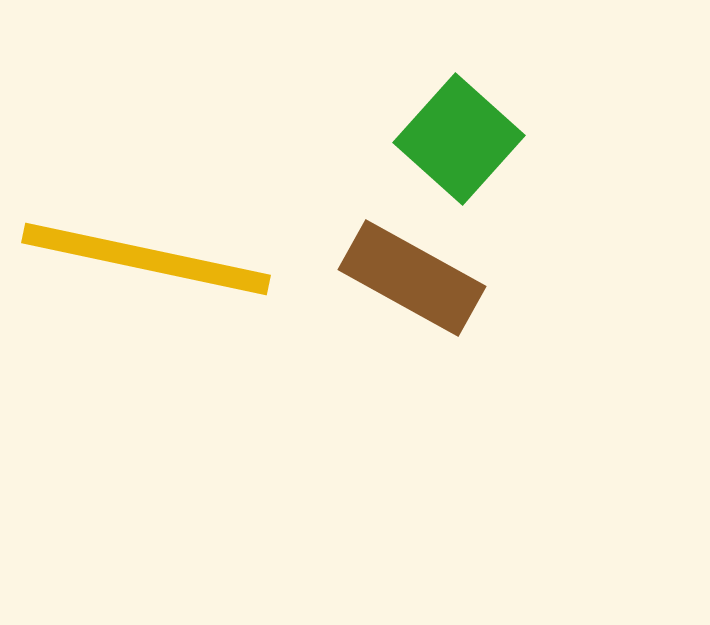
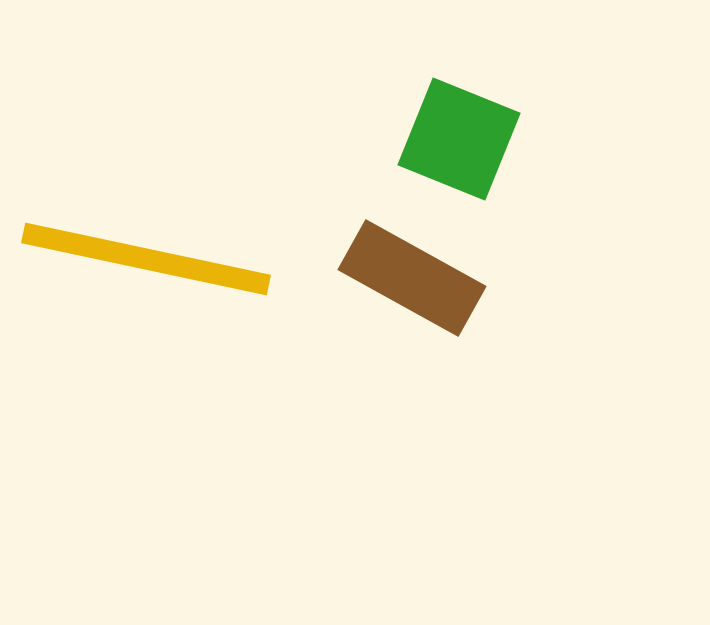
green square: rotated 20 degrees counterclockwise
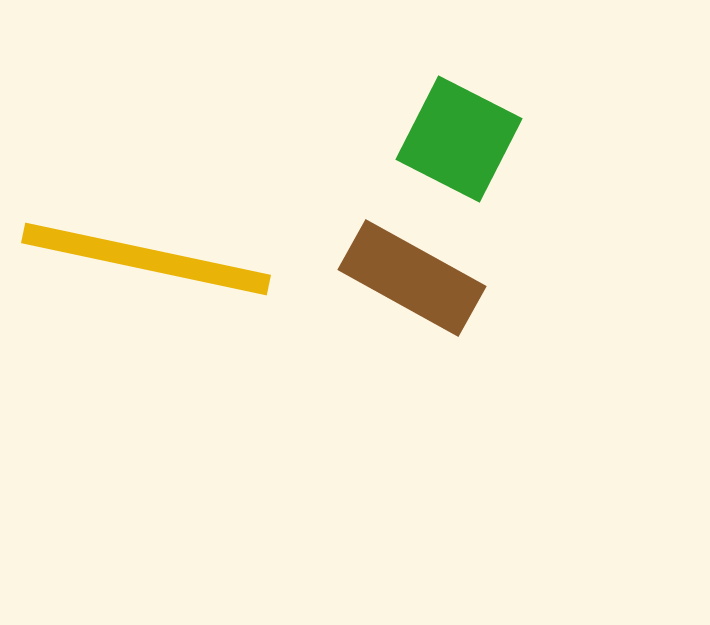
green square: rotated 5 degrees clockwise
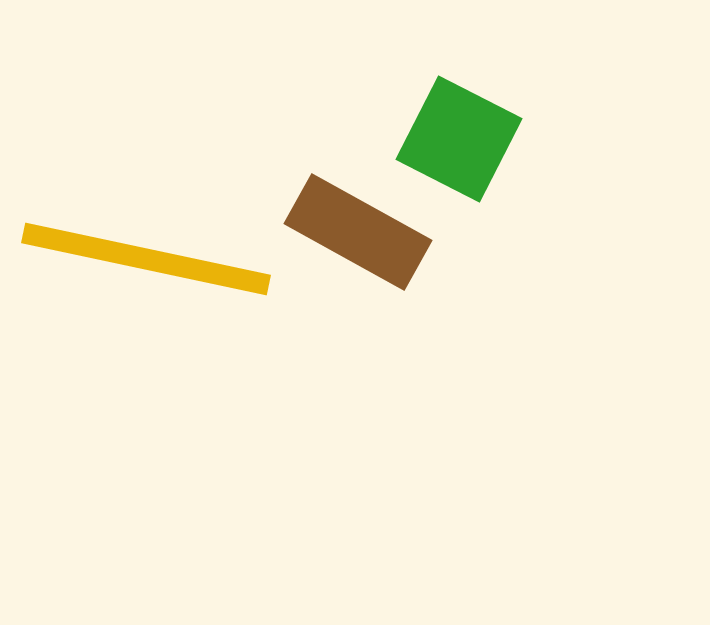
brown rectangle: moved 54 px left, 46 px up
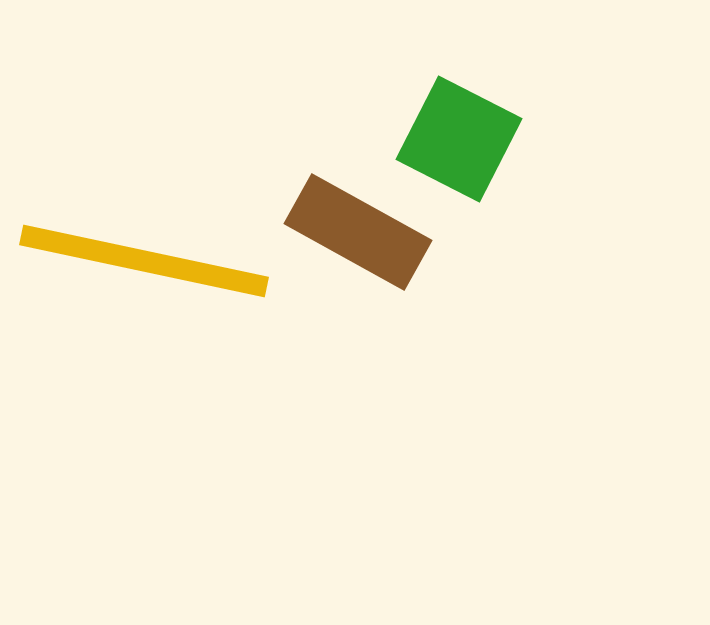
yellow line: moved 2 px left, 2 px down
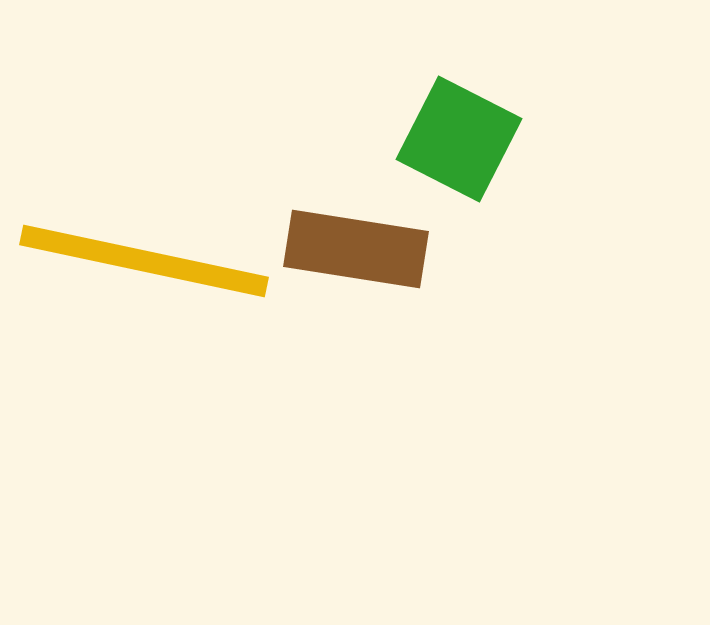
brown rectangle: moved 2 px left, 17 px down; rotated 20 degrees counterclockwise
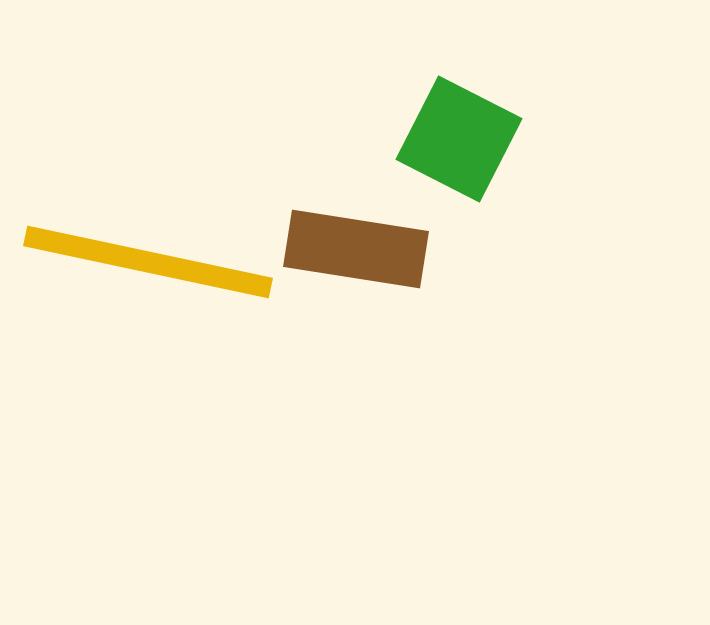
yellow line: moved 4 px right, 1 px down
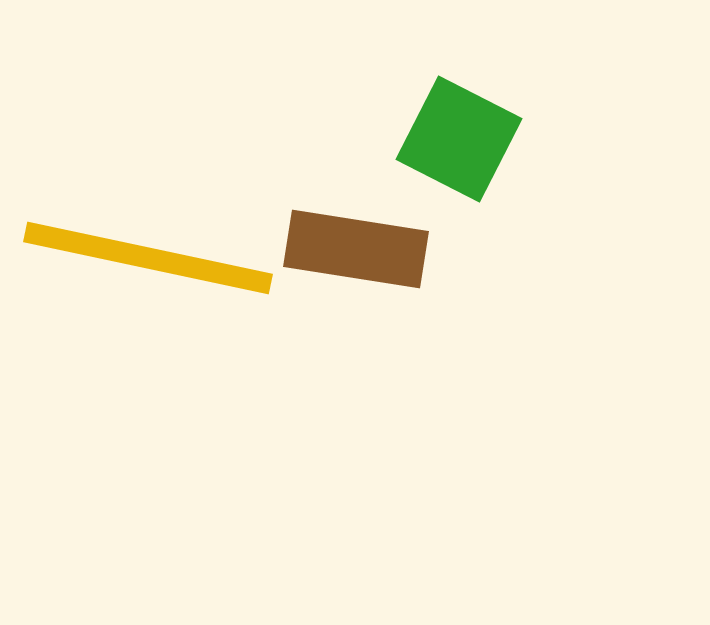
yellow line: moved 4 px up
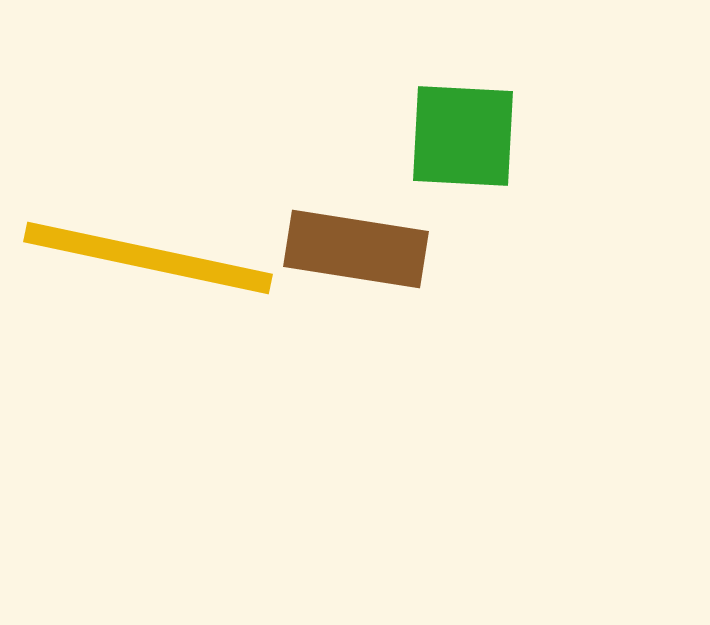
green square: moved 4 px right, 3 px up; rotated 24 degrees counterclockwise
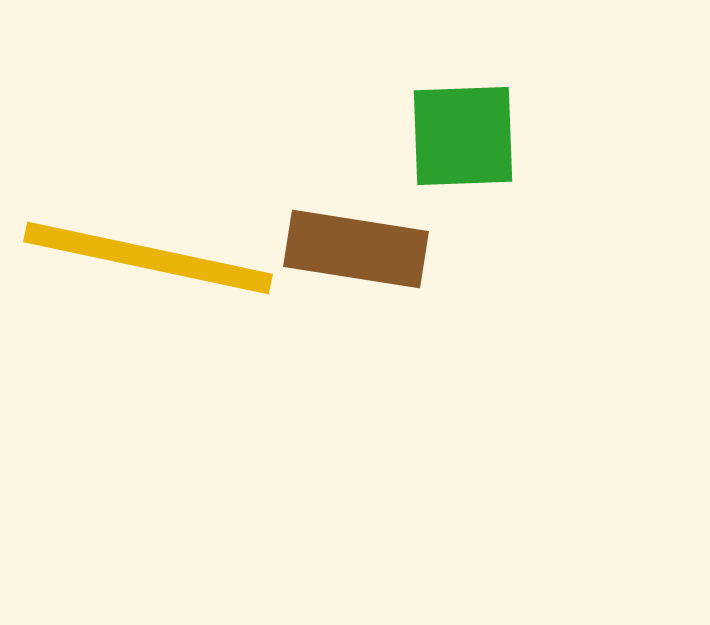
green square: rotated 5 degrees counterclockwise
